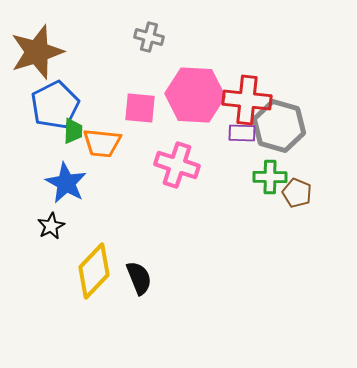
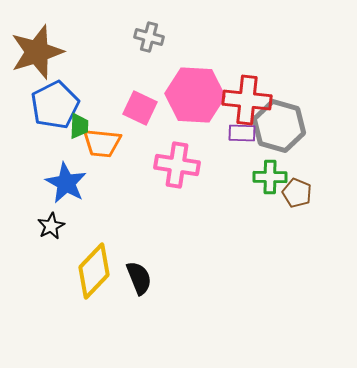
pink square: rotated 20 degrees clockwise
green trapezoid: moved 6 px right, 5 px up
pink cross: rotated 9 degrees counterclockwise
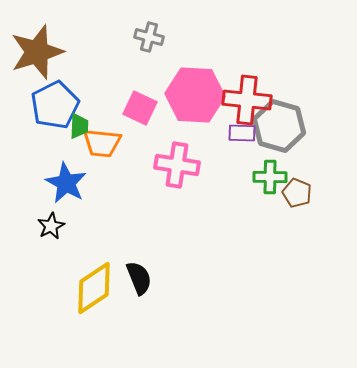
yellow diamond: moved 17 px down; rotated 12 degrees clockwise
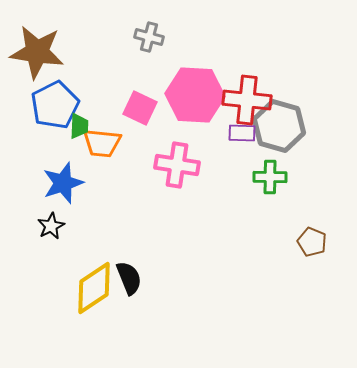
brown star: rotated 26 degrees clockwise
blue star: moved 3 px left; rotated 24 degrees clockwise
brown pentagon: moved 15 px right, 49 px down
black semicircle: moved 10 px left
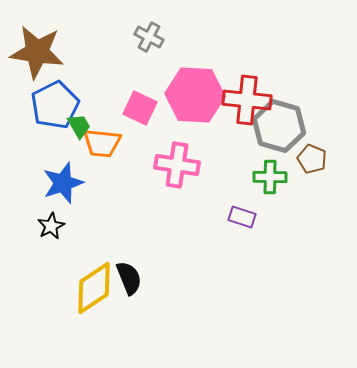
gray cross: rotated 12 degrees clockwise
green trapezoid: rotated 32 degrees counterclockwise
purple rectangle: moved 84 px down; rotated 16 degrees clockwise
brown pentagon: moved 83 px up
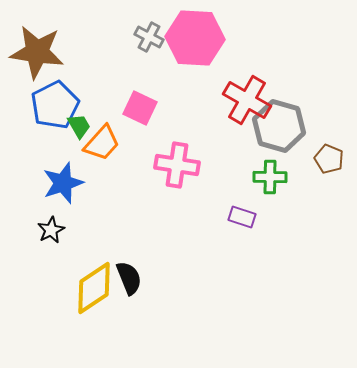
pink hexagon: moved 57 px up
red cross: rotated 24 degrees clockwise
orange trapezoid: rotated 54 degrees counterclockwise
brown pentagon: moved 17 px right
black star: moved 4 px down
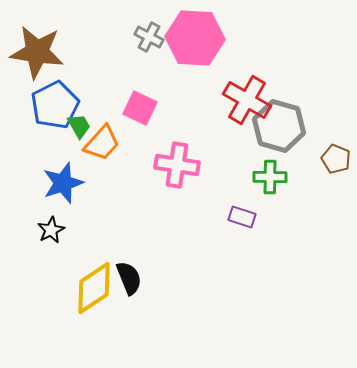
brown pentagon: moved 7 px right
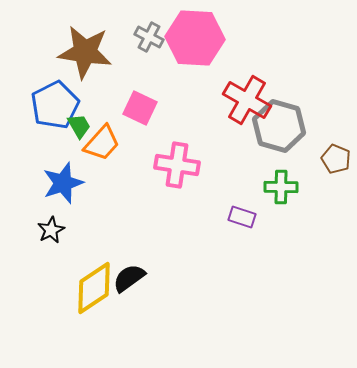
brown star: moved 48 px right
green cross: moved 11 px right, 10 px down
black semicircle: rotated 104 degrees counterclockwise
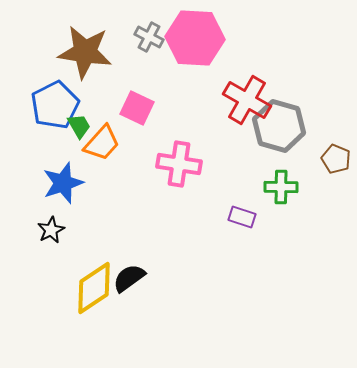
pink square: moved 3 px left
pink cross: moved 2 px right, 1 px up
